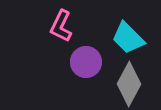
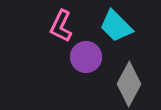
cyan trapezoid: moved 12 px left, 12 px up
purple circle: moved 5 px up
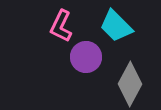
gray diamond: moved 1 px right
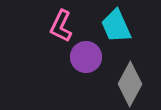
cyan trapezoid: rotated 21 degrees clockwise
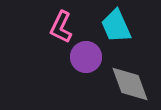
pink L-shape: moved 1 px down
gray diamond: rotated 48 degrees counterclockwise
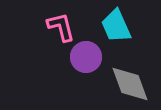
pink L-shape: rotated 140 degrees clockwise
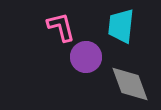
cyan trapezoid: moved 5 px right; rotated 30 degrees clockwise
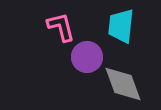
purple circle: moved 1 px right
gray diamond: moved 7 px left
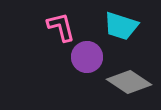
cyan trapezoid: rotated 78 degrees counterclockwise
gray diamond: moved 6 px right, 2 px up; rotated 36 degrees counterclockwise
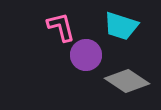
purple circle: moved 1 px left, 2 px up
gray diamond: moved 2 px left, 1 px up
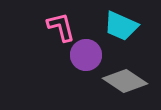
cyan trapezoid: rotated 6 degrees clockwise
gray diamond: moved 2 px left
